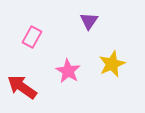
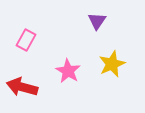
purple triangle: moved 8 px right
pink rectangle: moved 6 px left, 3 px down
red arrow: rotated 20 degrees counterclockwise
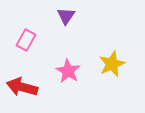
purple triangle: moved 31 px left, 5 px up
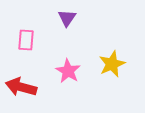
purple triangle: moved 1 px right, 2 px down
pink rectangle: rotated 25 degrees counterclockwise
red arrow: moved 1 px left
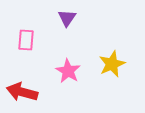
red arrow: moved 1 px right, 5 px down
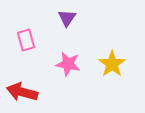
pink rectangle: rotated 20 degrees counterclockwise
yellow star: rotated 12 degrees counterclockwise
pink star: moved 7 px up; rotated 20 degrees counterclockwise
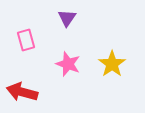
pink star: rotated 10 degrees clockwise
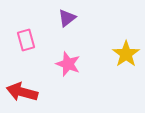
purple triangle: rotated 18 degrees clockwise
yellow star: moved 14 px right, 10 px up
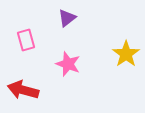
red arrow: moved 1 px right, 2 px up
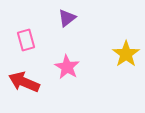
pink star: moved 1 px left, 3 px down; rotated 10 degrees clockwise
red arrow: moved 1 px right, 8 px up; rotated 8 degrees clockwise
